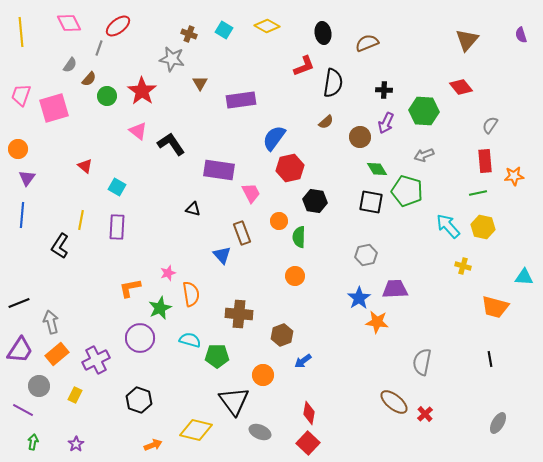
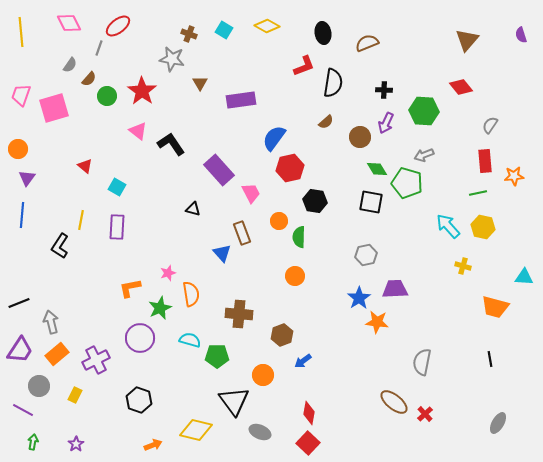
purple rectangle at (219, 170): rotated 40 degrees clockwise
green pentagon at (407, 191): moved 8 px up
blue triangle at (222, 255): moved 2 px up
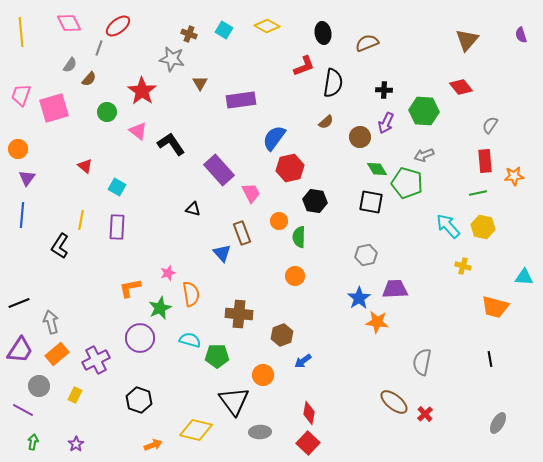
green circle at (107, 96): moved 16 px down
gray ellipse at (260, 432): rotated 25 degrees counterclockwise
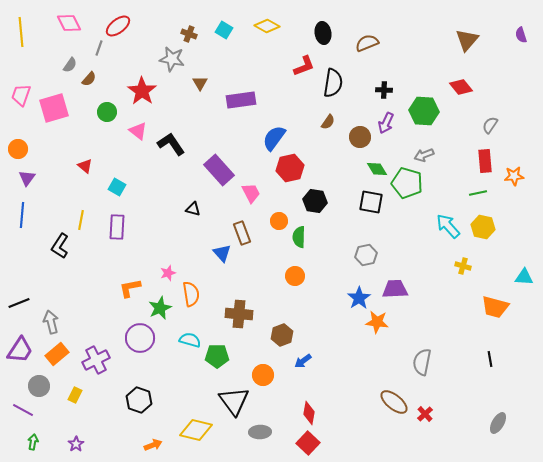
brown semicircle at (326, 122): moved 2 px right; rotated 14 degrees counterclockwise
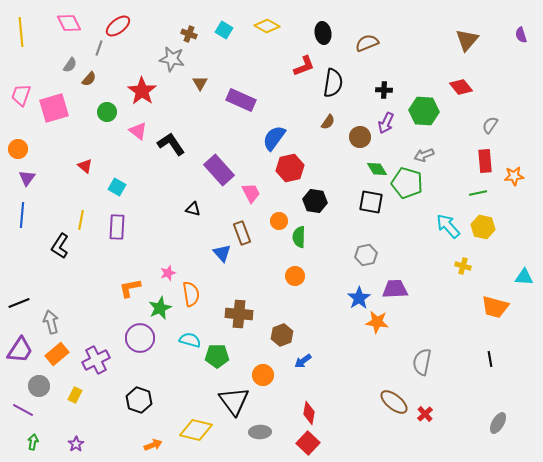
purple rectangle at (241, 100): rotated 32 degrees clockwise
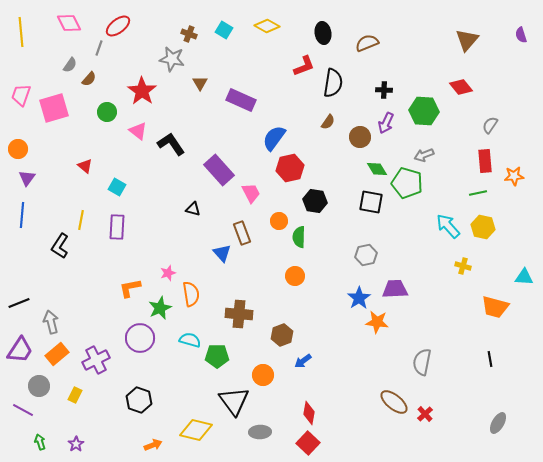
green arrow at (33, 442): moved 7 px right; rotated 28 degrees counterclockwise
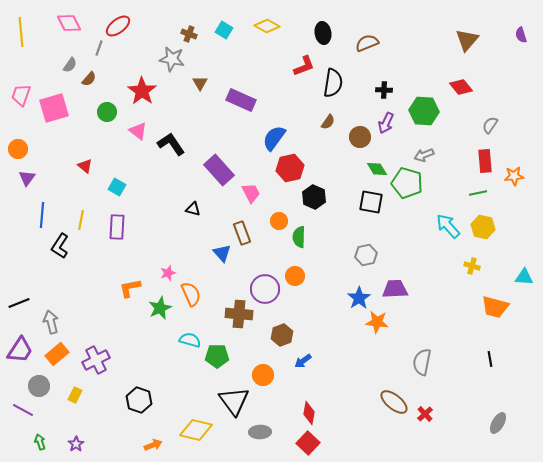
black hexagon at (315, 201): moved 1 px left, 4 px up; rotated 15 degrees clockwise
blue line at (22, 215): moved 20 px right
yellow cross at (463, 266): moved 9 px right
orange semicircle at (191, 294): rotated 15 degrees counterclockwise
purple circle at (140, 338): moved 125 px right, 49 px up
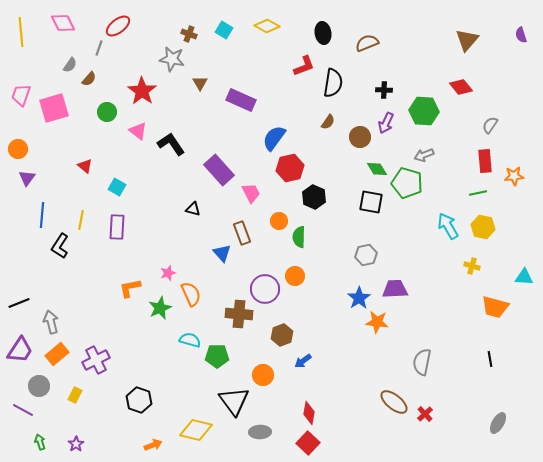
pink diamond at (69, 23): moved 6 px left
cyan arrow at (448, 226): rotated 12 degrees clockwise
